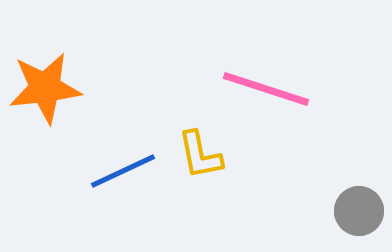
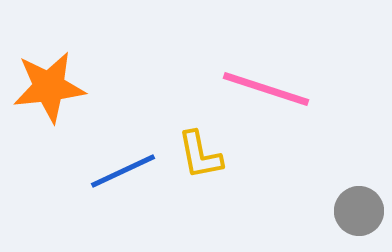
orange star: moved 4 px right, 1 px up
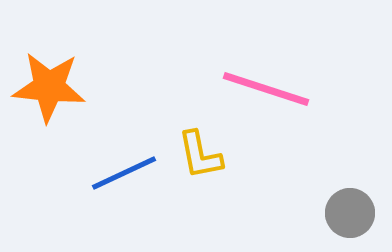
orange star: rotated 12 degrees clockwise
blue line: moved 1 px right, 2 px down
gray circle: moved 9 px left, 2 px down
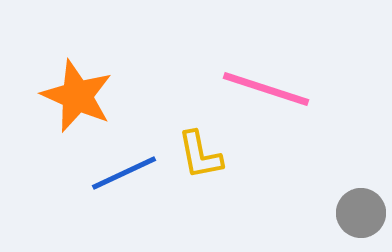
orange star: moved 28 px right, 9 px down; rotated 18 degrees clockwise
gray circle: moved 11 px right
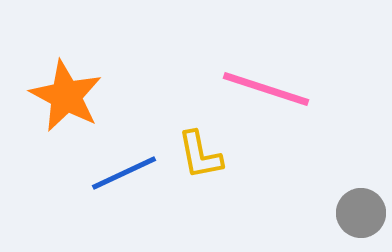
orange star: moved 11 px left; rotated 4 degrees clockwise
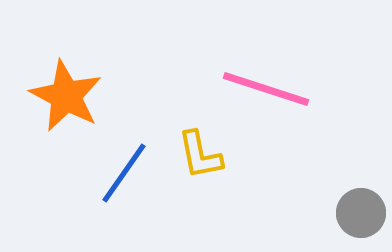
blue line: rotated 30 degrees counterclockwise
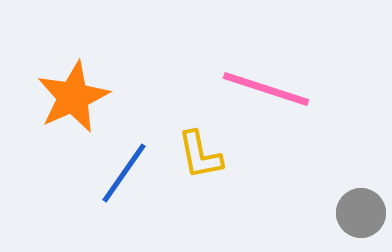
orange star: moved 7 px right, 1 px down; rotated 20 degrees clockwise
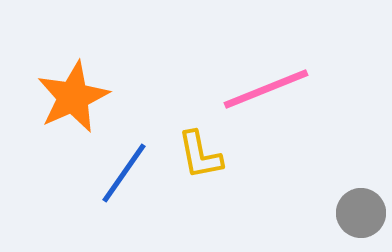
pink line: rotated 40 degrees counterclockwise
